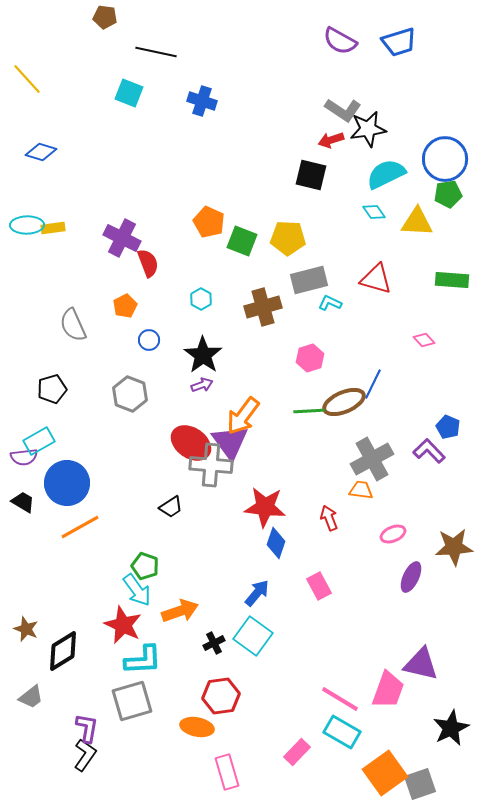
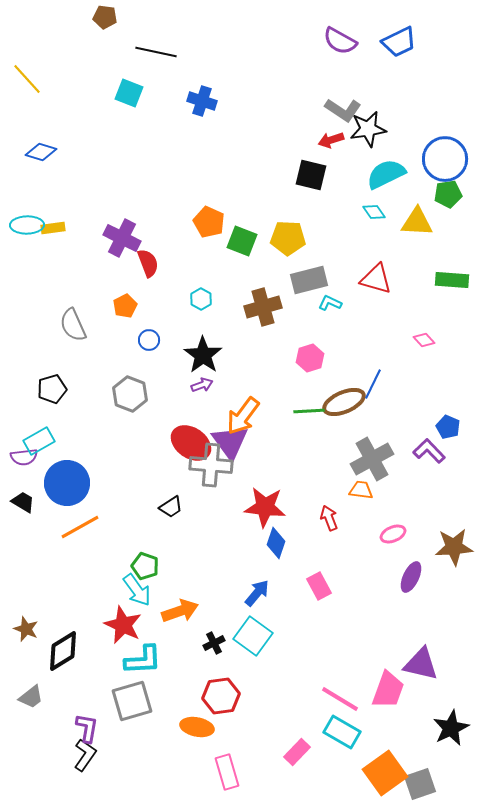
blue trapezoid at (399, 42): rotated 9 degrees counterclockwise
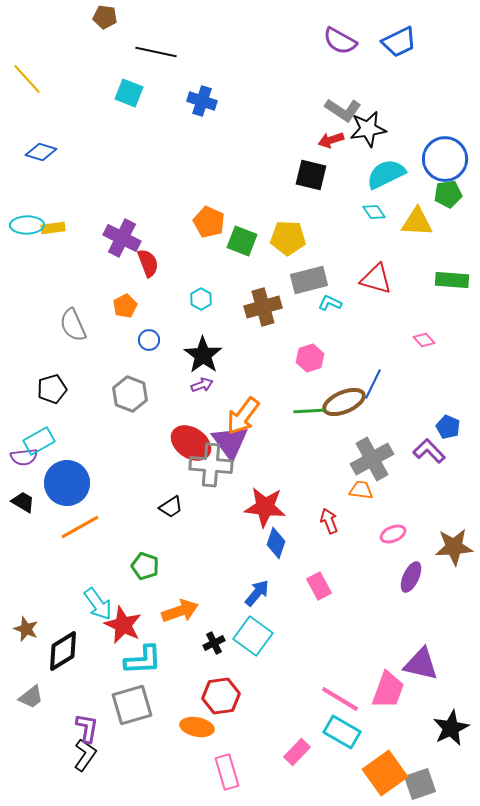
red arrow at (329, 518): moved 3 px down
cyan arrow at (137, 590): moved 39 px left, 14 px down
gray square at (132, 701): moved 4 px down
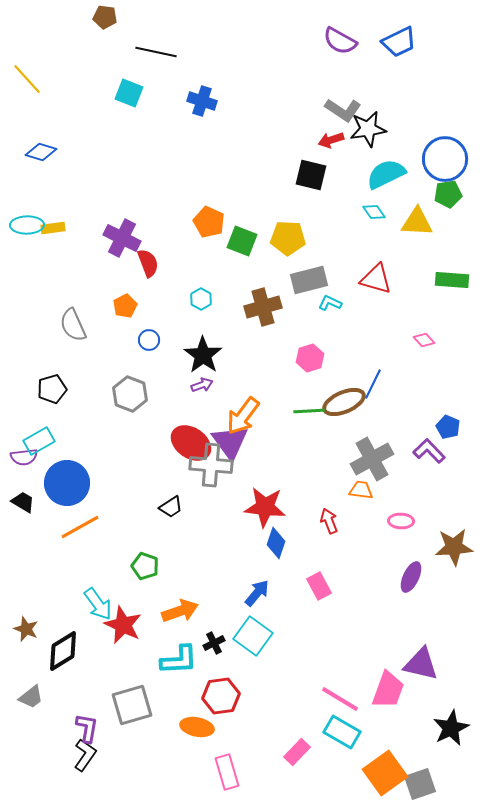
pink ellipse at (393, 534): moved 8 px right, 13 px up; rotated 25 degrees clockwise
cyan L-shape at (143, 660): moved 36 px right
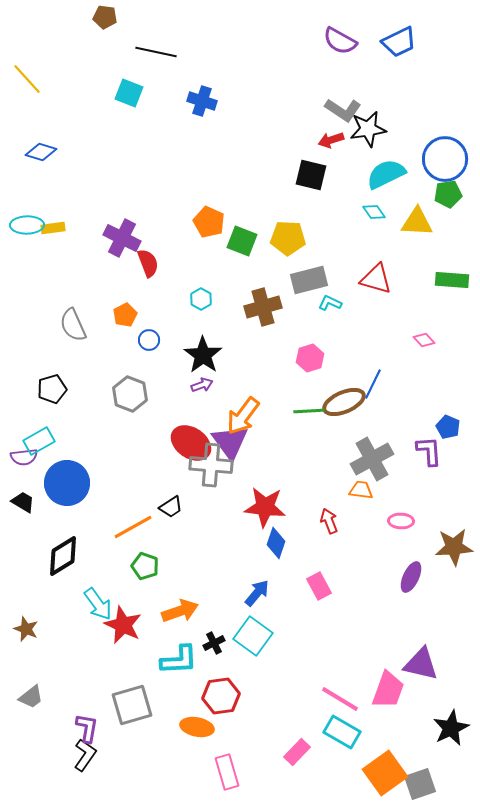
orange pentagon at (125, 306): moved 9 px down
purple L-shape at (429, 451): rotated 40 degrees clockwise
orange line at (80, 527): moved 53 px right
black diamond at (63, 651): moved 95 px up
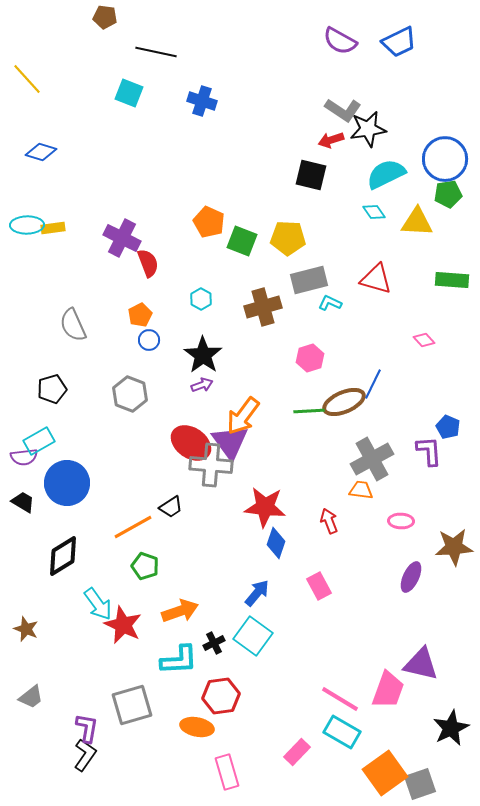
orange pentagon at (125, 315): moved 15 px right
